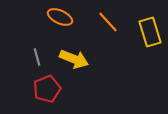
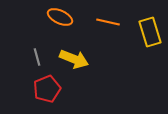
orange line: rotated 35 degrees counterclockwise
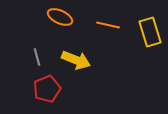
orange line: moved 3 px down
yellow arrow: moved 2 px right, 1 px down
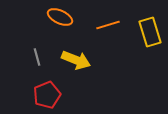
orange line: rotated 30 degrees counterclockwise
red pentagon: moved 6 px down
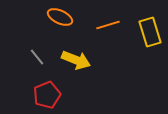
gray line: rotated 24 degrees counterclockwise
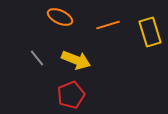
gray line: moved 1 px down
red pentagon: moved 24 px right
